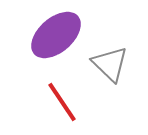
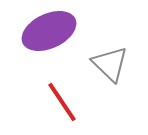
purple ellipse: moved 7 px left, 4 px up; rotated 16 degrees clockwise
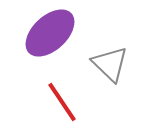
purple ellipse: moved 1 px right, 2 px down; rotated 18 degrees counterclockwise
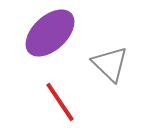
red line: moved 2 px left
